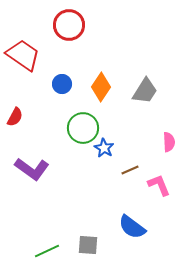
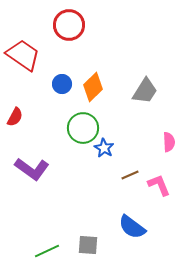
orange diamond: moved 8 px left; rotated 12 degrees clockwise
brown line: moved 5 px down
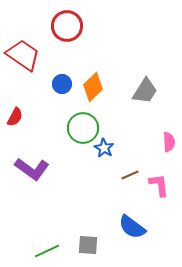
red circle: moved 2 px left, 1 px down
pink L-shape: rotated 15 degrees clockwise
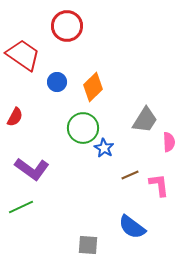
blue circle: moved 5 px left, 2 px up
gray trapezoid: moved 29 px down
green line: moved 26 px left, 44 px up
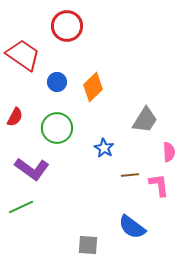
green circle: moved 26 px left
pink semicircle: moved 10 px down
brown line: rotated 18 degrees clockwise
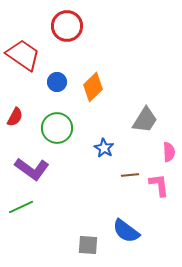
blue semicircle: moved 6 px left, 4 px down
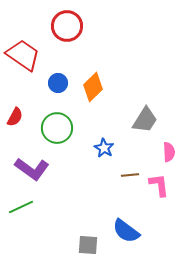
blue circle: moved 1 px right, 1 px down
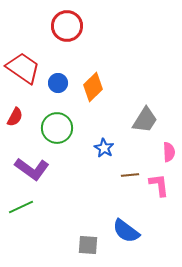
red trapezoid: moved 13 px down
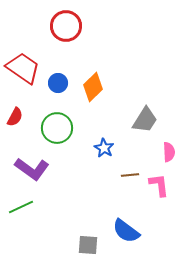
red circle: moved 1 px left
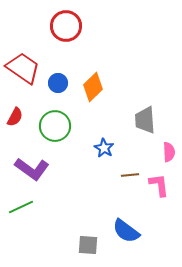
gray trapezoid: rotated 144 degrees clockwise
green circle: moved 2 px left, 2 px up
